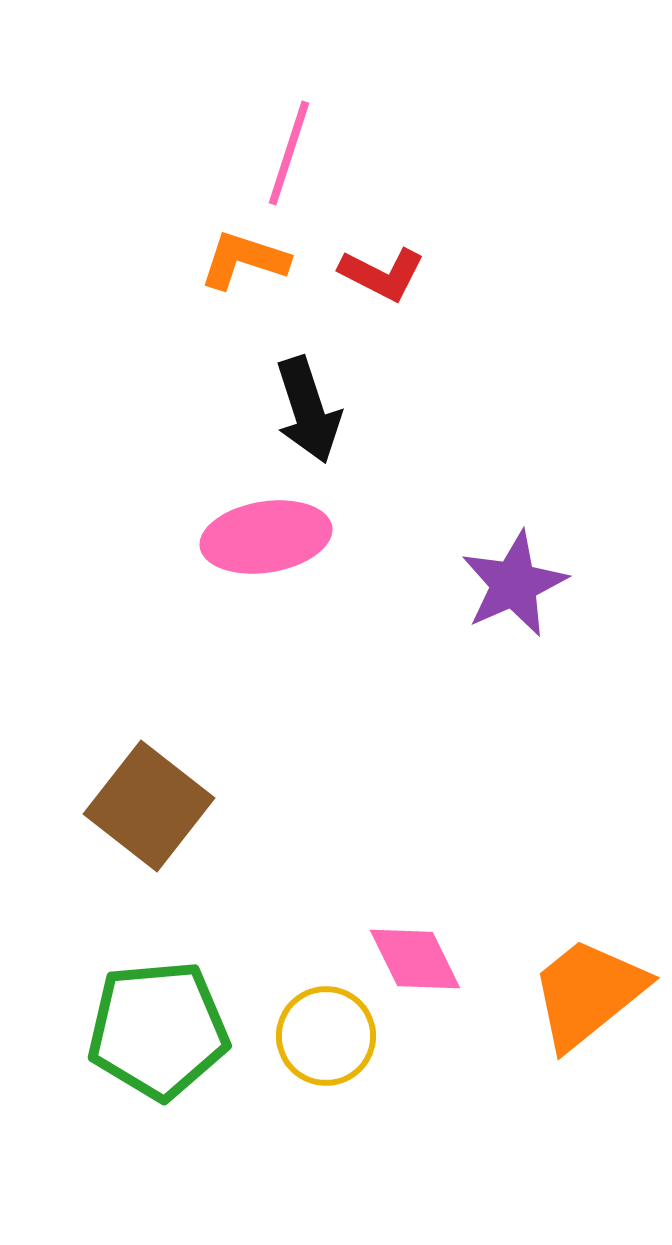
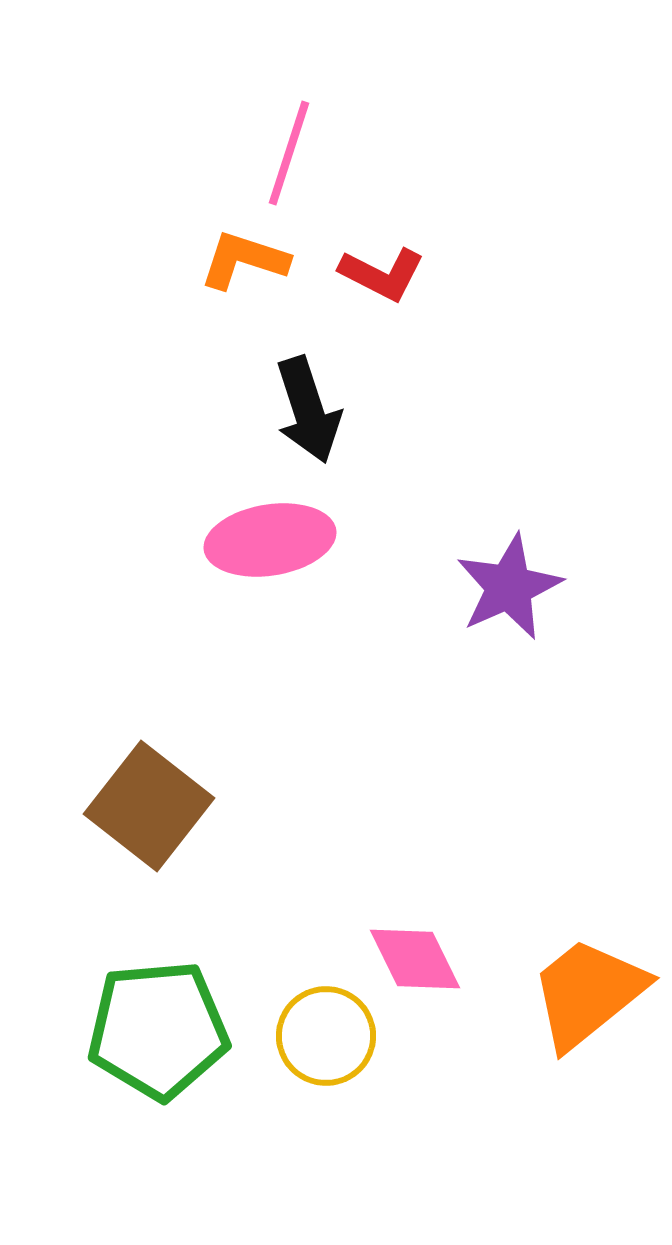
pink ellipse: moved 4 px right, 3 px down
purple star: moved 5 px left, 3 px down
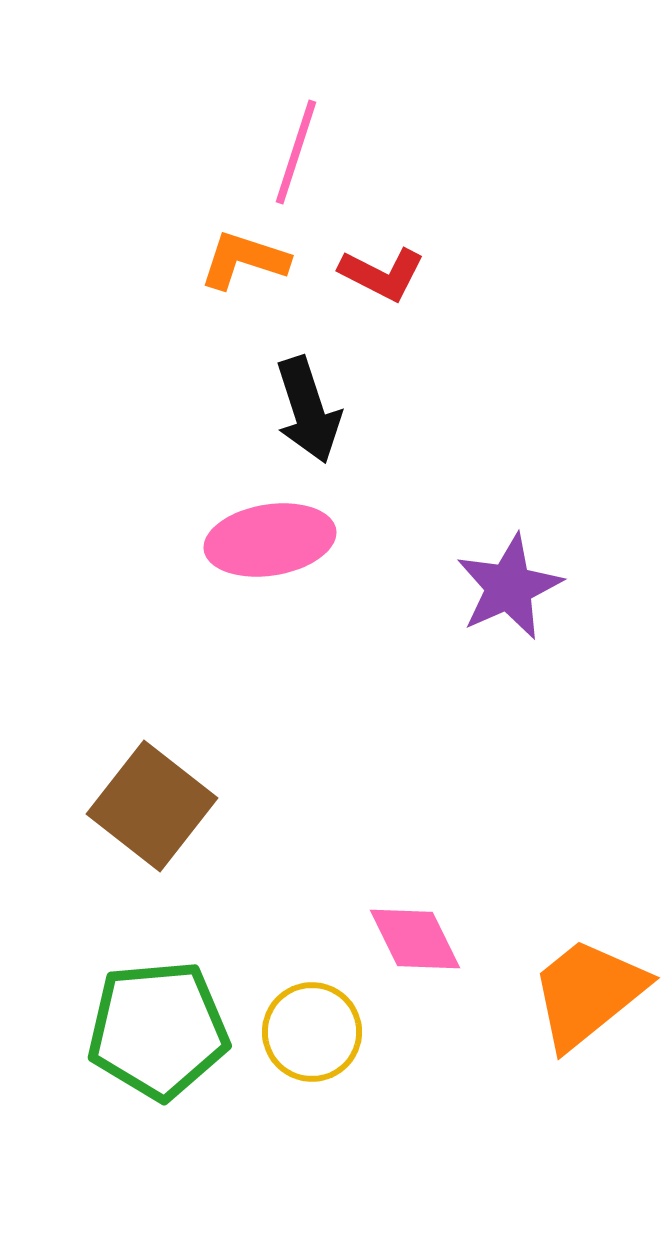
pink line: moved 7 px right, 1 px up
brown square: moved 3 px right
pink diamond: moved 20 px up
yellow circle: moved 14 px left, 4 px up
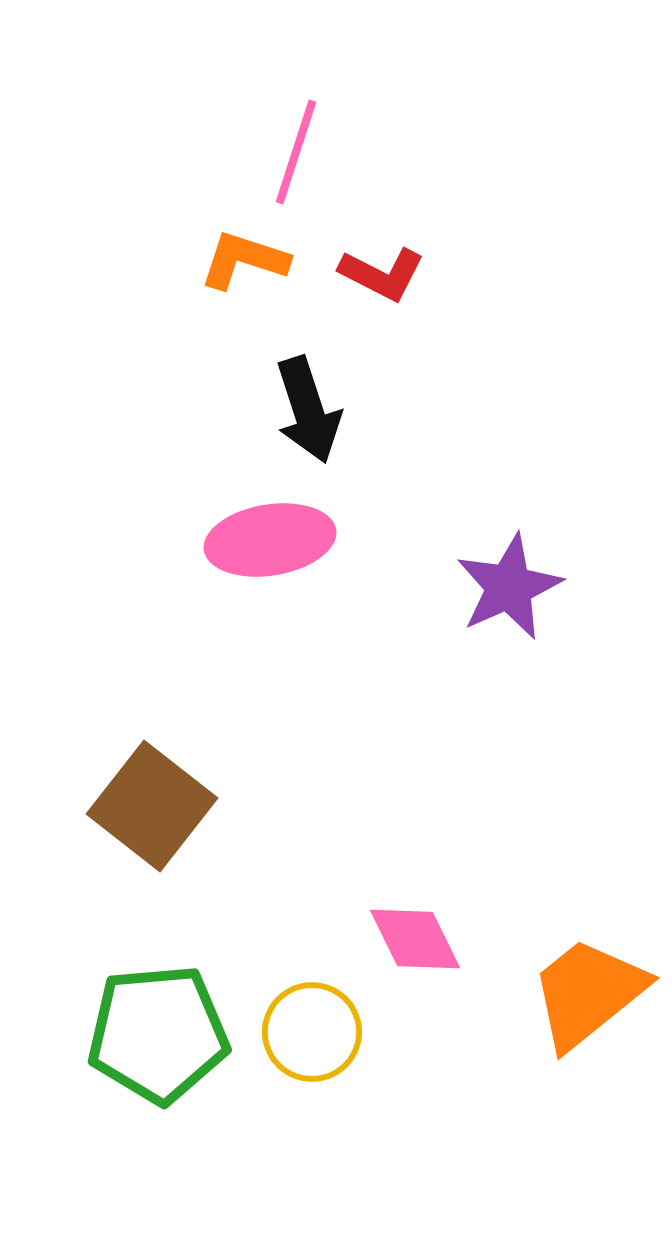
green pentagon: moved 4 px down
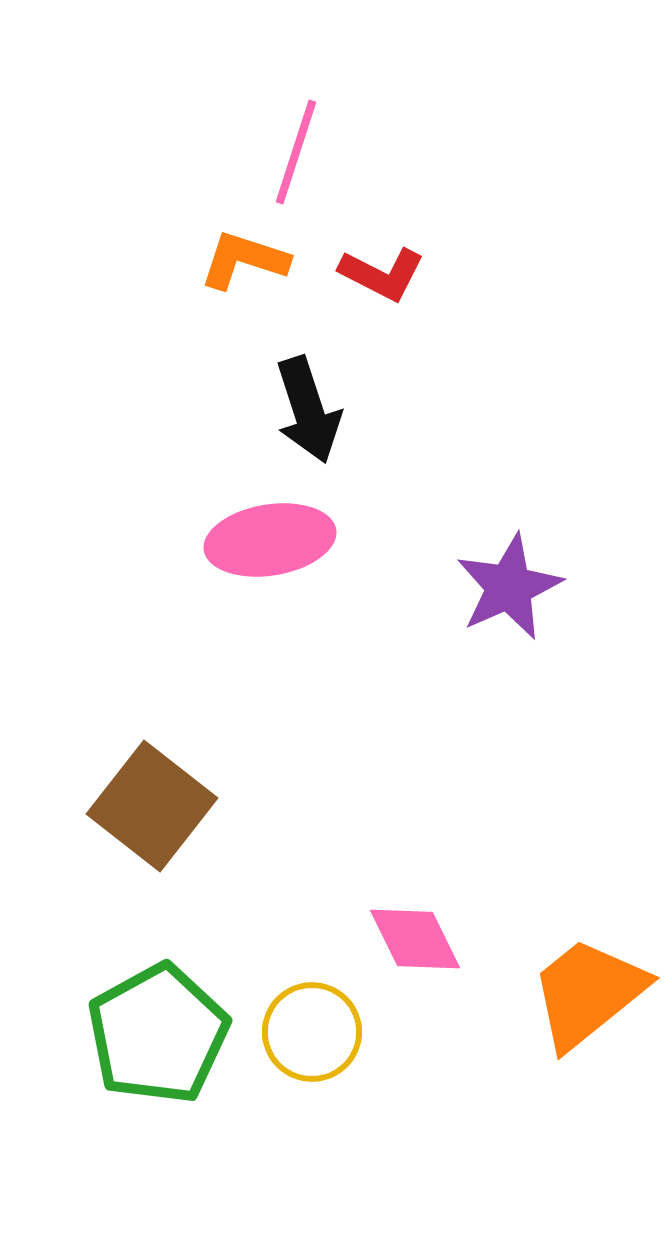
green pentagon: rotated 24 degrees counterclockwise
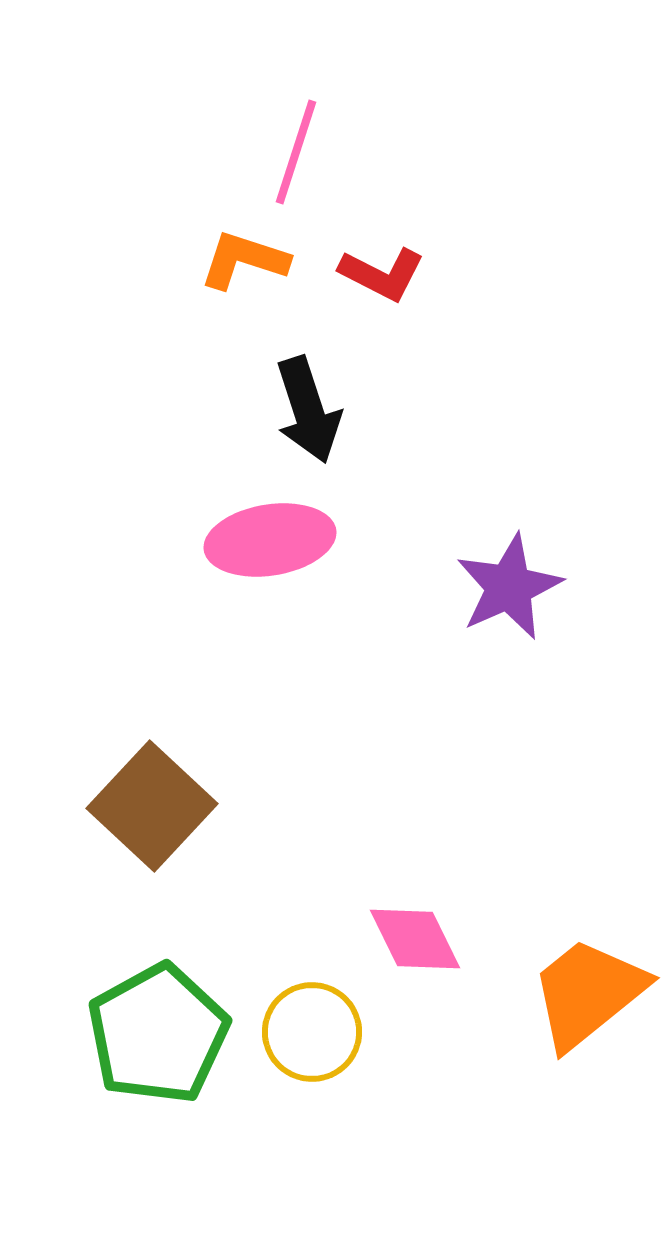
brown square: rotated 5 degrees clockwise
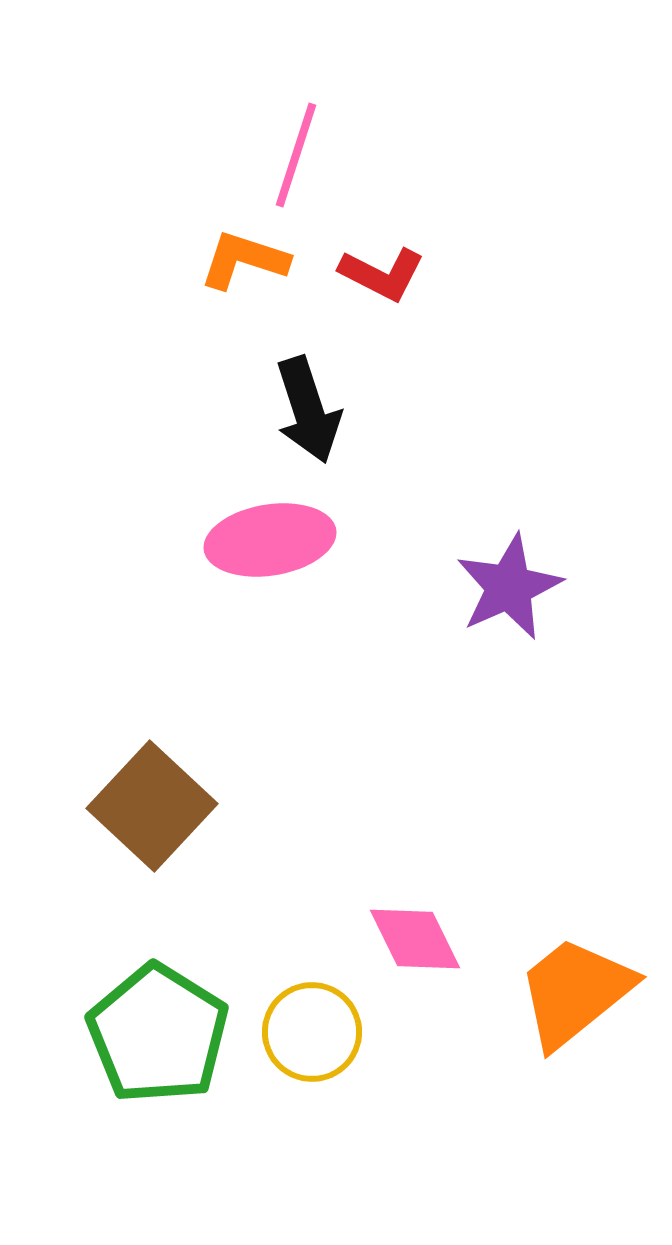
pink line: moved 3 px down
orange trapezoid: moved 13 px left, 1 px up
green pentagon: rotated 11 degrees counterclockwise
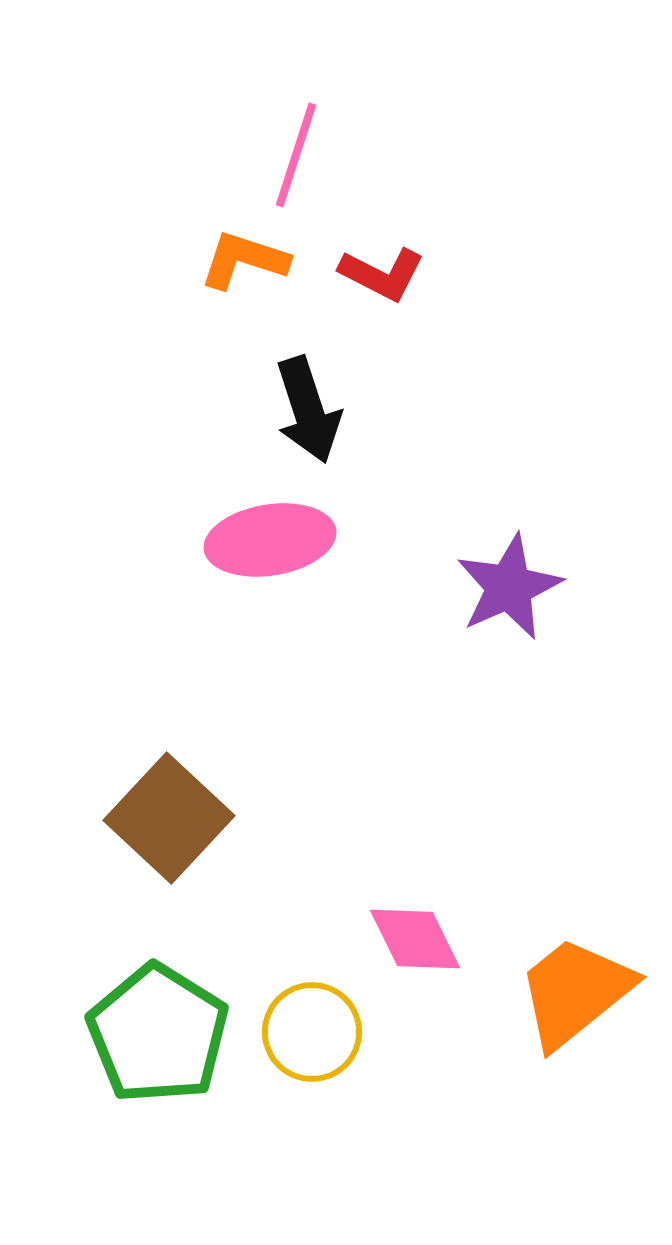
brown square: moved 17 px right, 12 px down
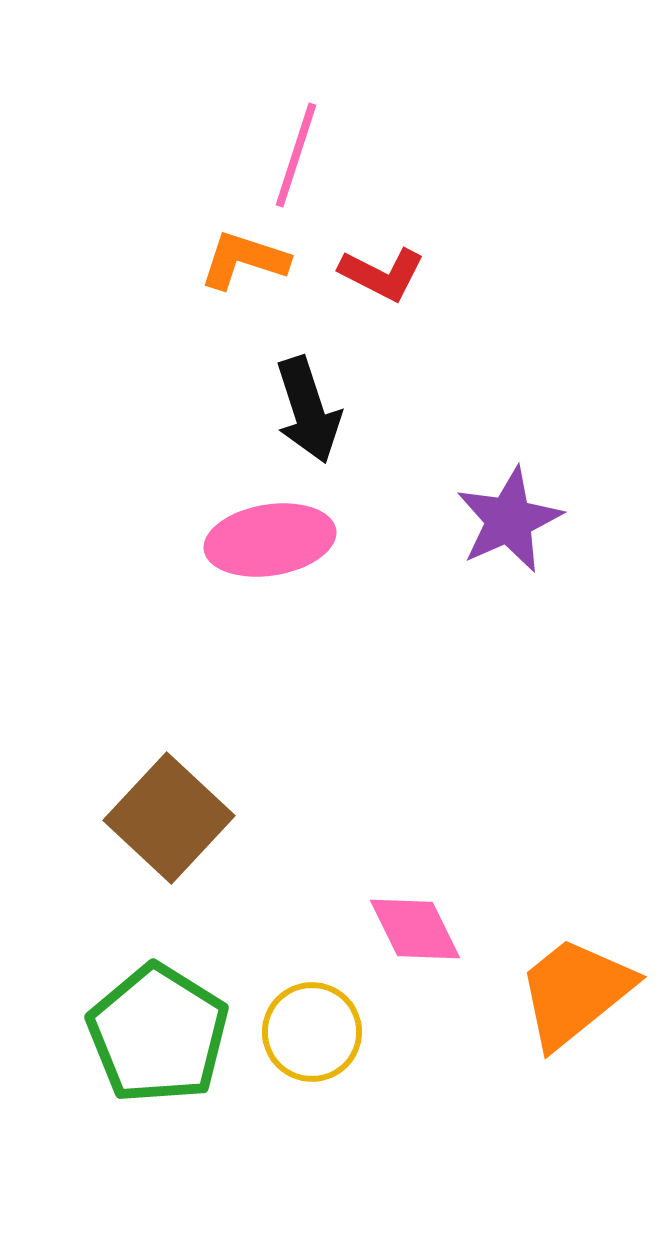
purple star: moved 67 px up
pink diamond: moved 10 px up
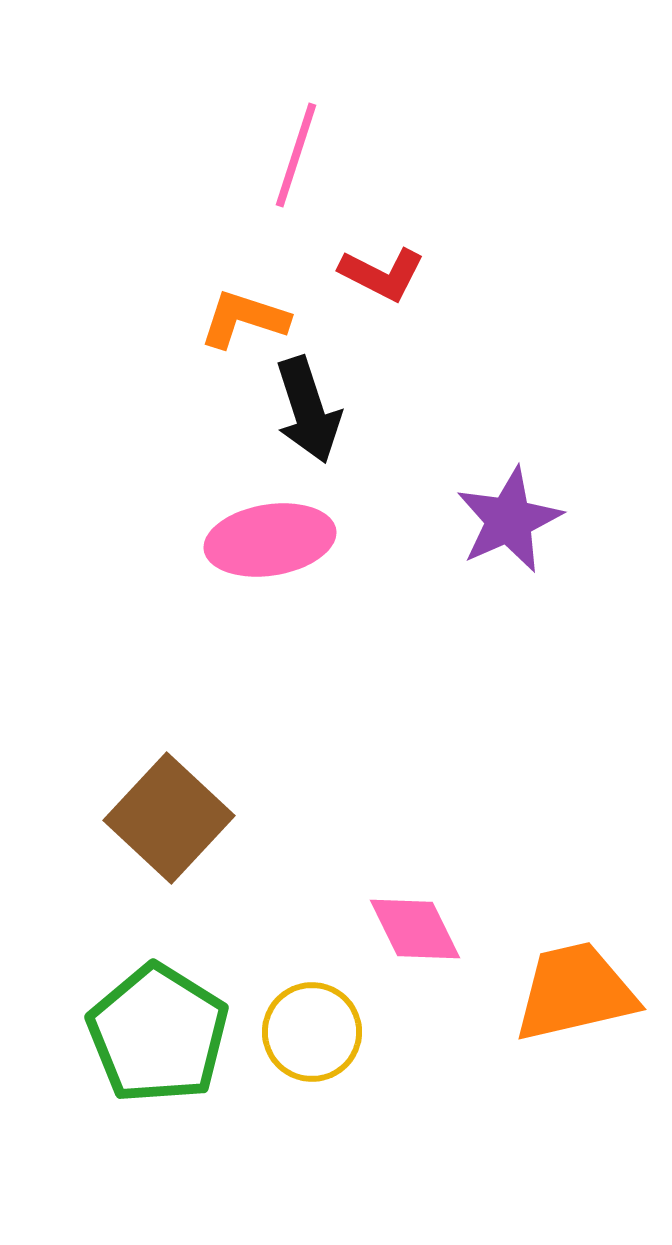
orange L-shape: moved 59 px down
orange trapezoid: rotated 26 degrees clockwise
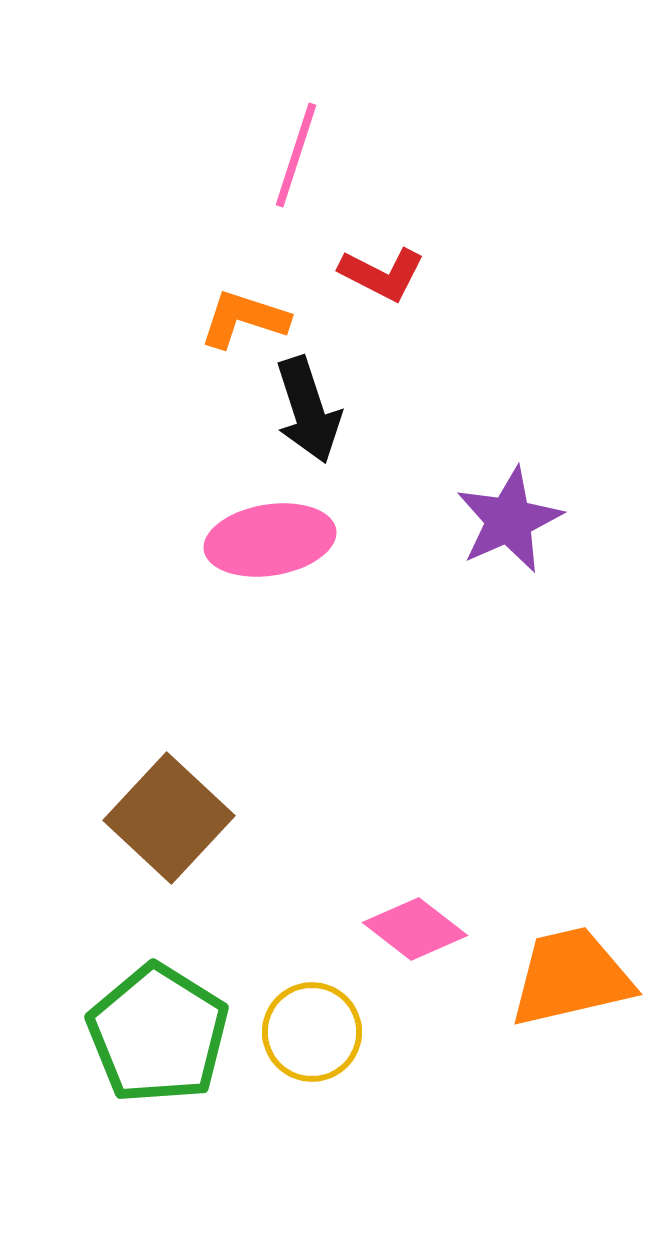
pink diamond: rotated 26 degrees counterclockwise
orange trapezoid: moved 4 px left, 15 px up
